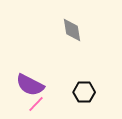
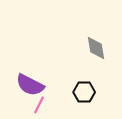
gray diamond: moved 24 px right, 18 px down
pink line: moved 3 px right, 1 px down; rotated 18 degrees counterclockwise
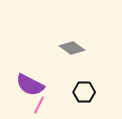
gray diamond: moved 24 px left; rotated 45 degrees counterclockwise
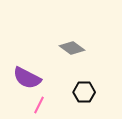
purple semicircle: moved 3 px left, 7 px up
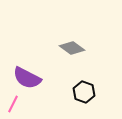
black hexagon: rotated 20 degrees clockwise
pink line: moved 26 px left, 1 px up
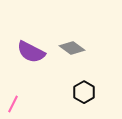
purple semicircle: moved 4 px right, 26 px up
black hexagon: rotated 10 degrees clockwise
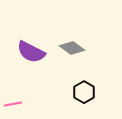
pink line: rotated 54 degrees clockwise
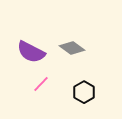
pink line: moved 28 px right, 20 px up; rotated 36 degrees counterclockwise
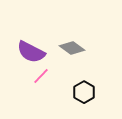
pink line: moved 8 px up
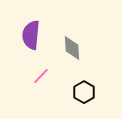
gray diamond: rotated 50 degrees clockwise
purple semicircle: moved 17 px up; rotated 68 degrees clockwise
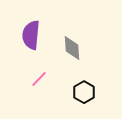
pink line: moved 2 px left, 3 px down
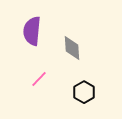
purple semicircle: moved 1 px right, 4 px up
